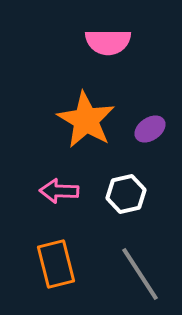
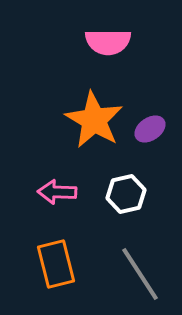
orange star: moved 8 px right
pink arrow: moved 2 px left, 1 px down
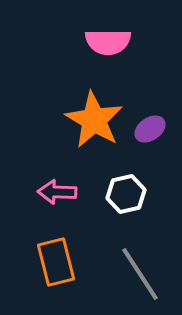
orange rectangle: moved 2 px up
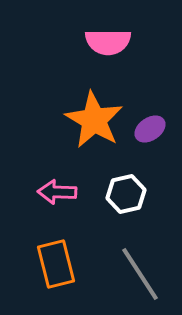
orange rectangle: moved 2 px down
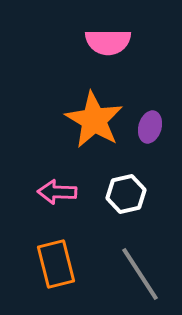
purple ellipse: moved 2 px up; rotated 40 degrees counterclockwise
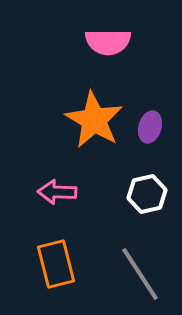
white hexagon: moved 21 px right
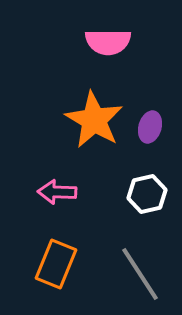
orange rectangle: rotated 36 degrees clockwise
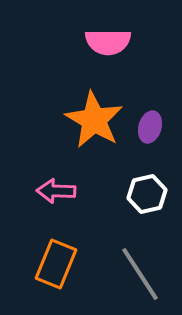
pink arrow: moved 1 px left, 1 px up
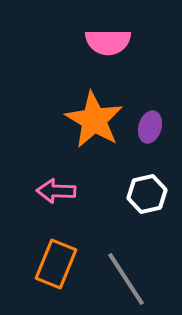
gray line: moved 14 px left, 5 px down
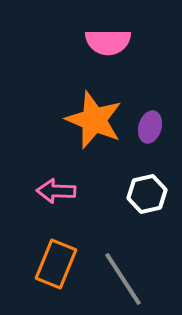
orange star: rotated 8 degrees counterclockwise
gray line: moved 3 px left
